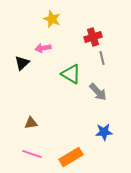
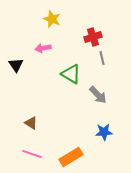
black triangle: moved 6 px left, 2 px down; rotated 21 degrees counterclockwise
gray arrow: moved 3 px down
brown triangle: rotated 40 degrees clockwise
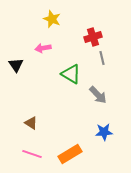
orange rectangle: moved 1 px left, 3 px up
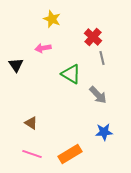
red cross: rotated 30 degrees counterclockwise
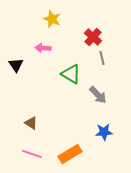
pink arrow: rotated 14 degrees clockwise
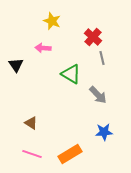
yellow star: moved 2 px down
